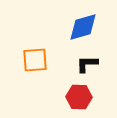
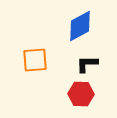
blue diamond: moved 3 px left, 1 px up; rotated 12 degrees counterclockwise
red hexagon: moved 2 px right, 3 px up
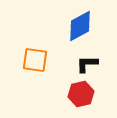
orange square: rotated 12 degrees clockwise
red hexagon: rotated 15 degrees counterclockwise
